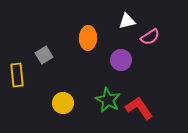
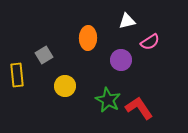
pink semicircle: moved 5 px down
yellow circle: moved 2 px right, 17 px up
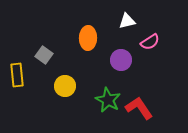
gray square: rotated 24 degrees counterclockwise
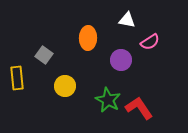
white triangle: moved 1 px up; rotated 24 degrees clockwise
yellow rectangle: moved 3 px down
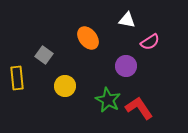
orange ellipse: rotated 40 degrees counterclockwise
purple circle: moved 5 px right, 6 px down
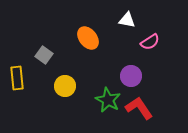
purple circle: moved 5 px right, 10 px down
